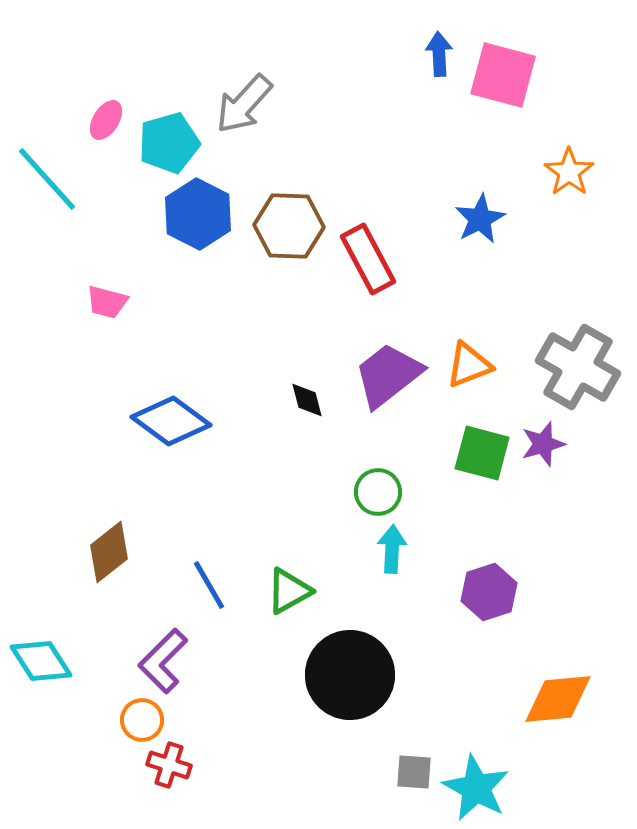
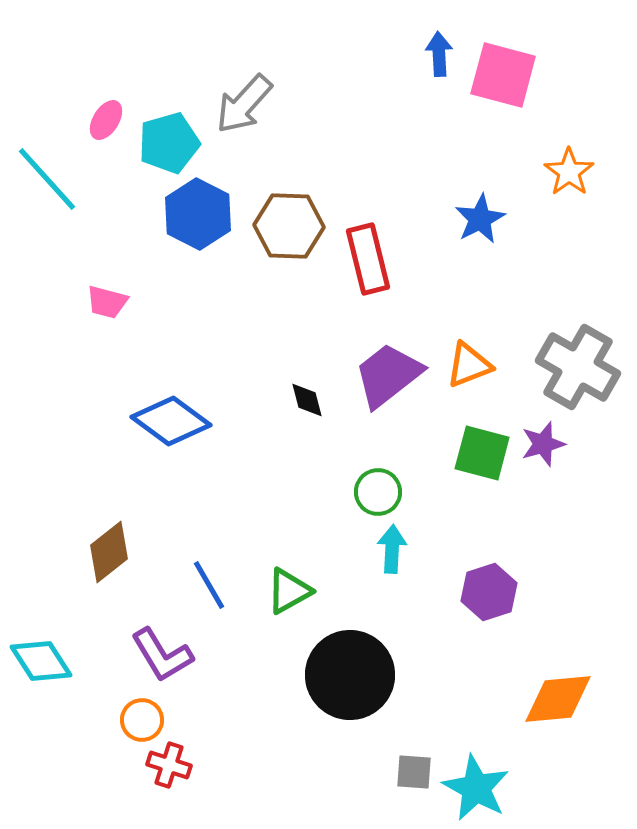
red rectangle: rotated 14 degrees clockwise
purple L-shape: moved 1 px left, 6 px up; rotated 76 degrees counterclockwise
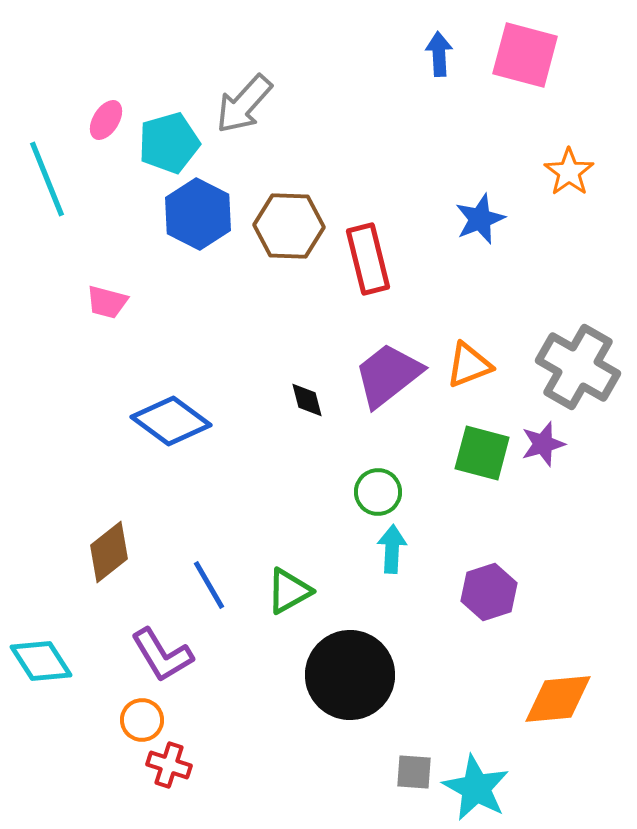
pink square: moved 22 px right, 20 px up
cyan line: rotated 20 degrees clockwise
blue star: rotated 6 degrees clockwise
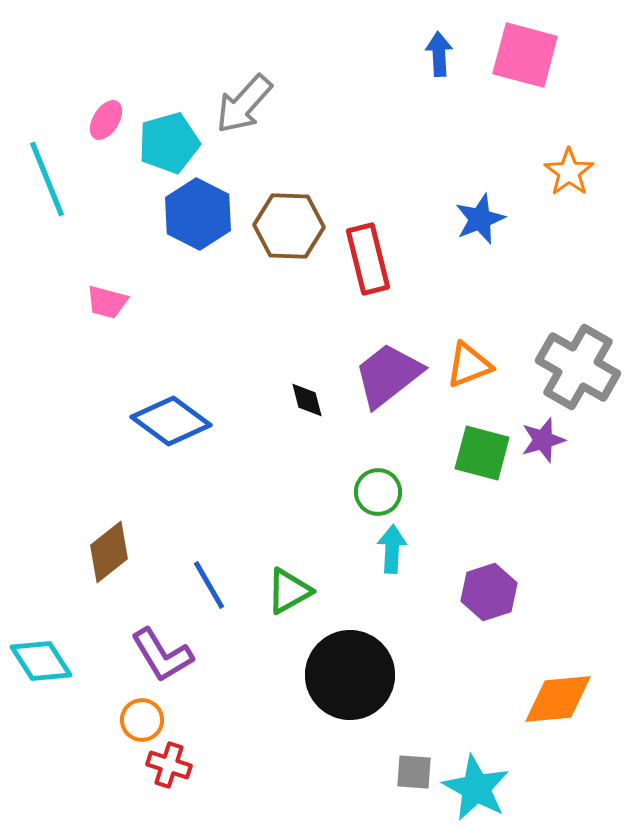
purple star: moved 4 px up
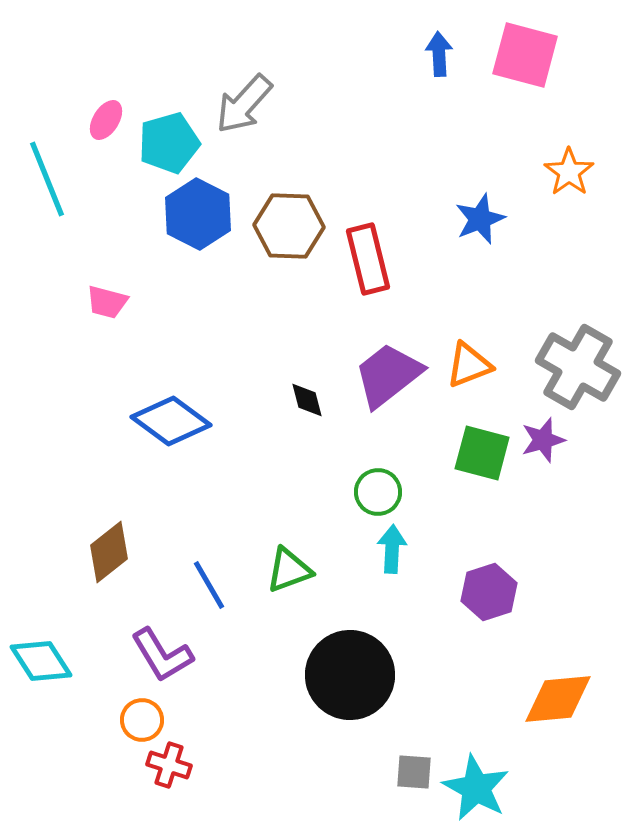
green triangle: moved 21 px up; rotated 9 degrees clockwise
